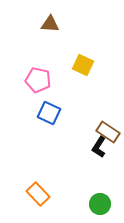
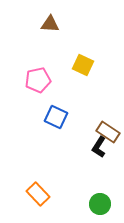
pink pentagon: rotated 25 degrees counterclockwise
blue square: moved 7 px right, 4 px down
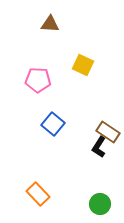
pink pentagon: rotated 15 degrees clockwise
blue square: moved 3 px left, 7 px down; rotated 15 degrees clockwise
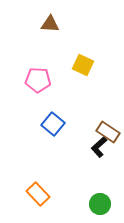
black L-shape: rotated 15 degrees clockwise
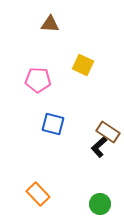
blue square: rotated 25 degrees counterclockwise
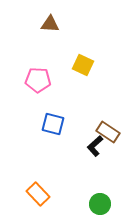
black L-shape: moved 4 px left, 1 px up
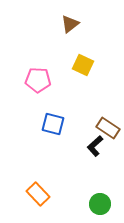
brown triangle: moved 20 px right; rotated 42 degrees counterclockwise
brown rectangle: moved 4 px up
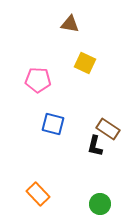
brown triangle: rotated 48 degrees clockwise
yellow square: moved 2 px right, 2 px up
brown rectangle: moved 1 px down
black L-shape: rotated 35 degrees counterclockwise
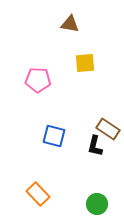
yellow square: rotated 30 degrees counterclockwise
blue square: moved 1 px right, 12 px down
green circle: moved 3 px left
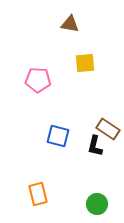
blue square: moved 4 px right
orange rectangle: rotated 30 degrees clockwise
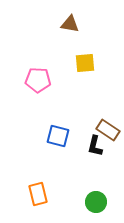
brown rectangle: moved 1 px down
green circle: moved 1 px left, 2 px up
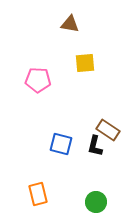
blue square: moved 3 px right, 8 px down
